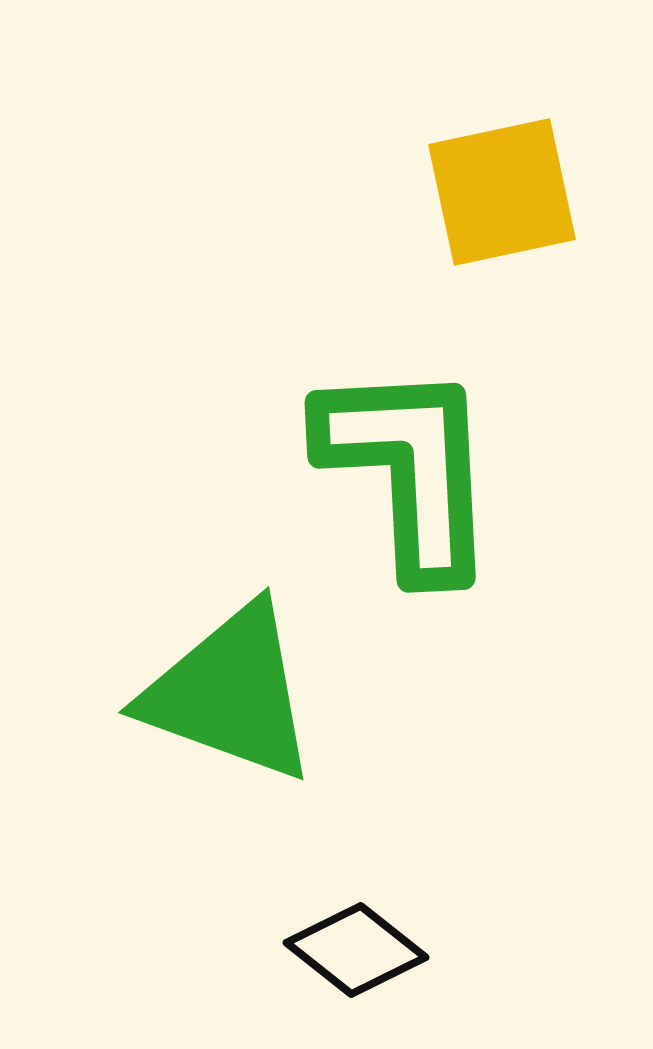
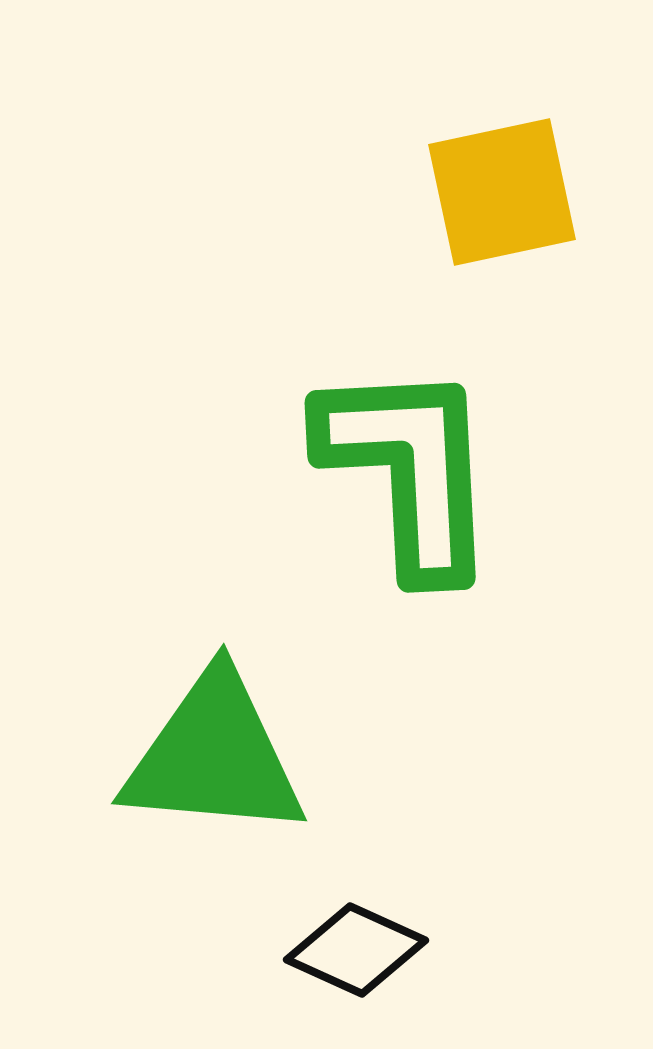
green triangle: moved 16 px left, 63 px down; rotated 15 degrees counterclockwise
black diamond: rotated 14 degrees counterclockwise
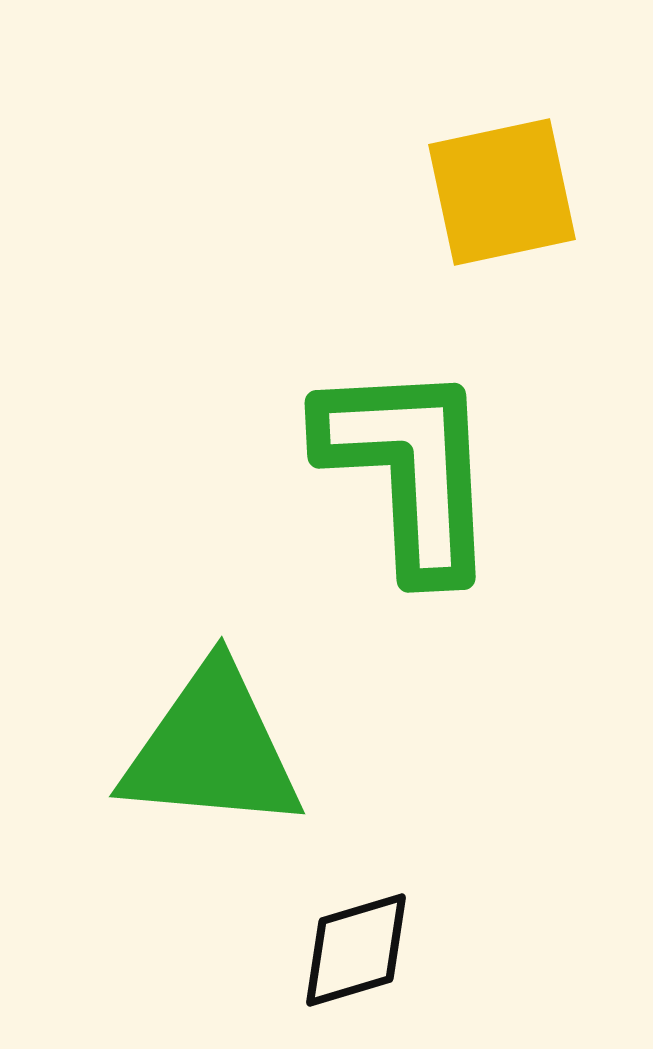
green triangle: moved 2 px left, 7 px up
black diamond: rotated 41 degrees counterclockwise
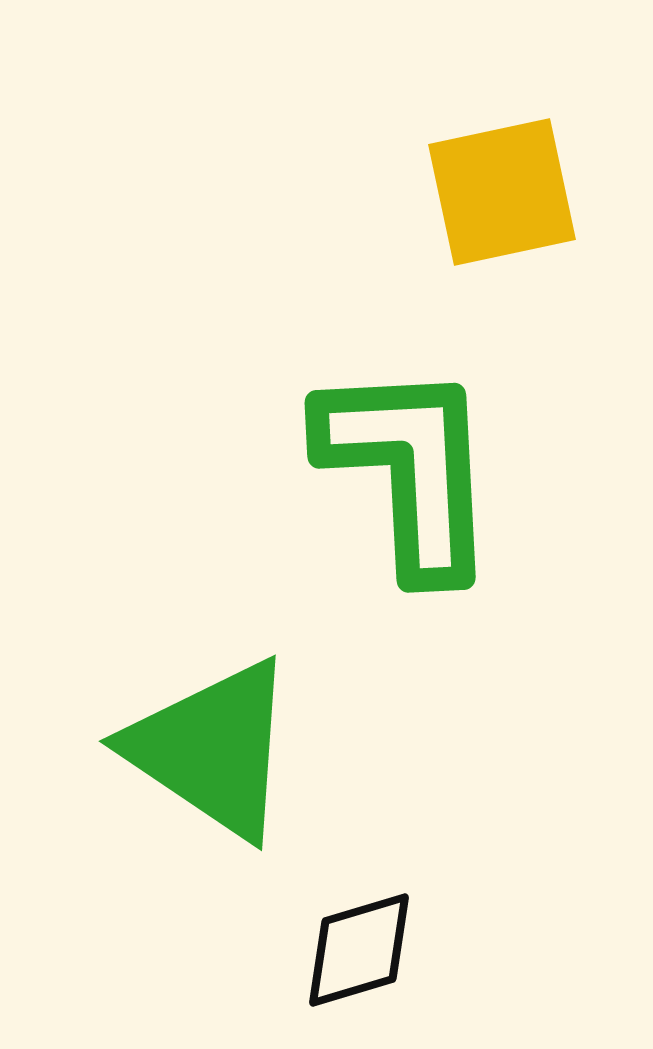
green triangle: rotated 29 degrees clockwise
black diamond: moved 3 px right
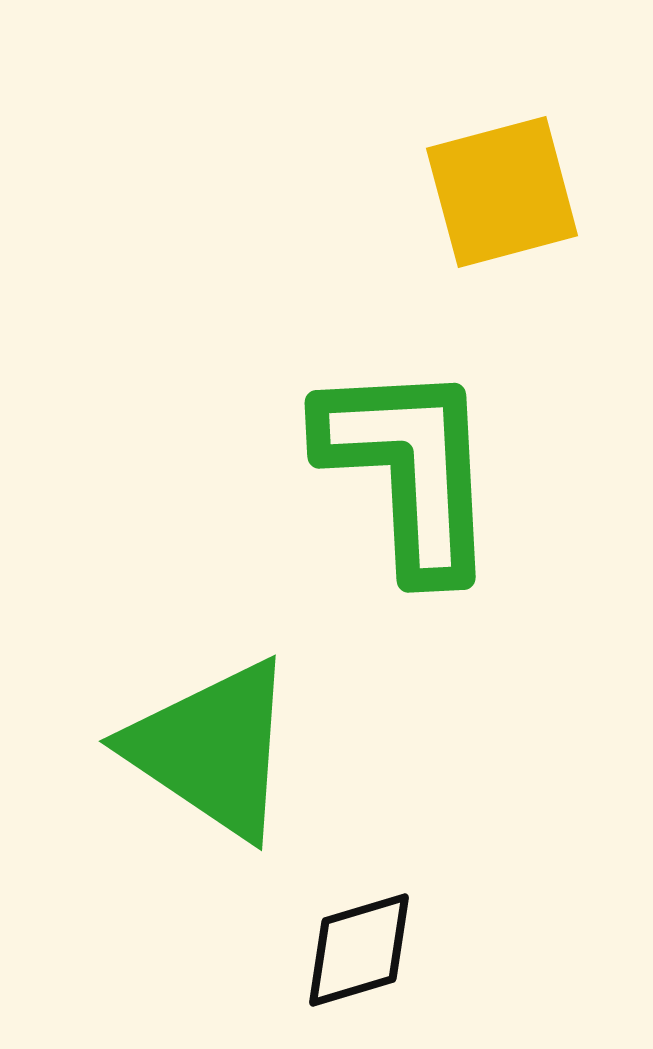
yellow square: rotated 3 degrees counterclockwise
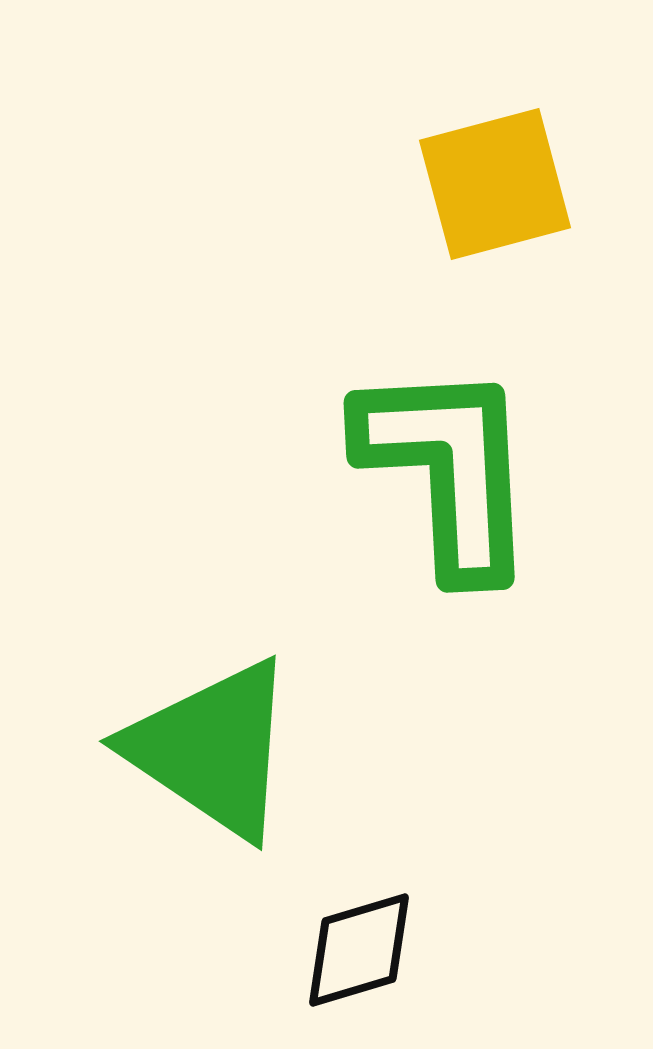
yellow square: moved 7 px left, 8 px up
green L-shape: moved 39 px right
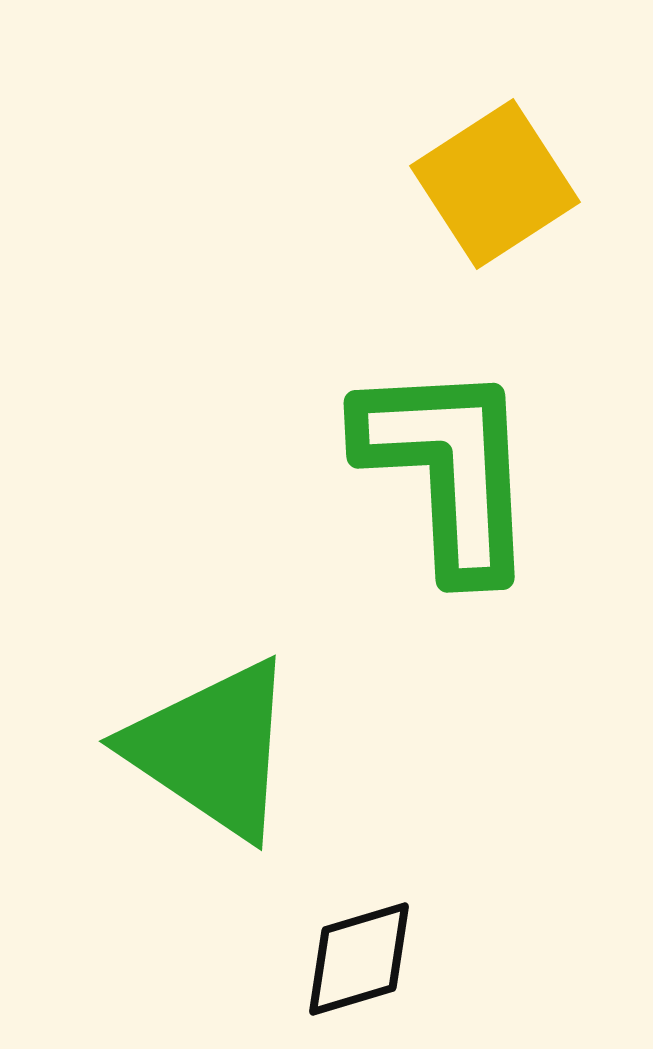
yellow square: rotated 18 degrees counterclockwise
black diamond: moved 9 px down
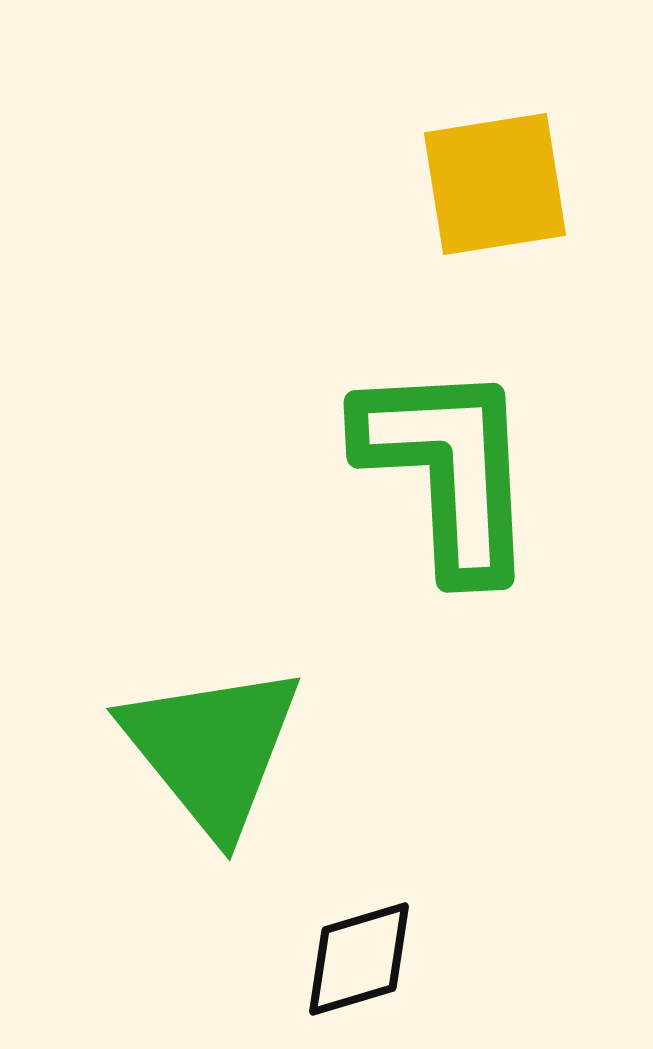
yellow square: rotated 24 degrees clockwise
green triangle: rotated 17 degrees clockwise
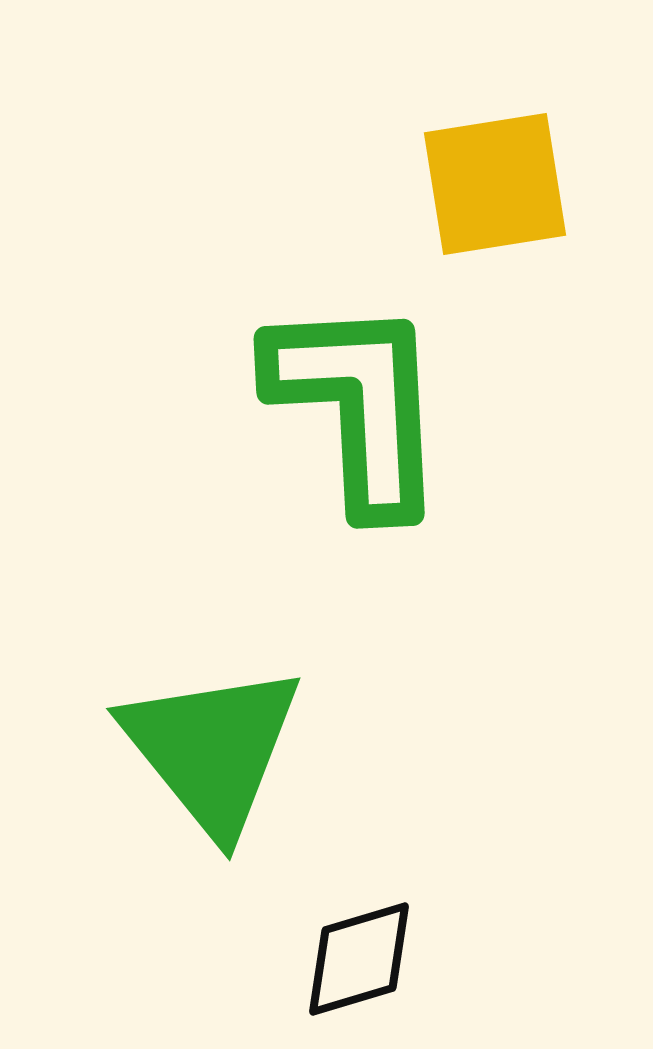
green L-shape: moved 90 px left, 64 px up
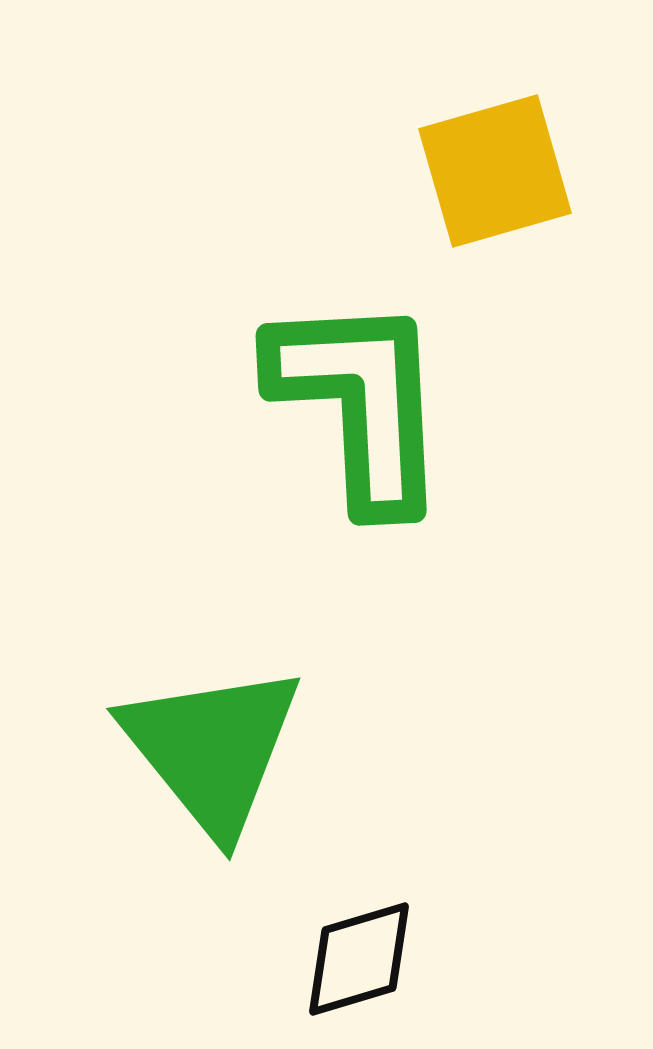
yellow square: moved 13 px up; rotated 7 degrees counterclockwise
green L-shape: moved 2 px right, 3 px up
